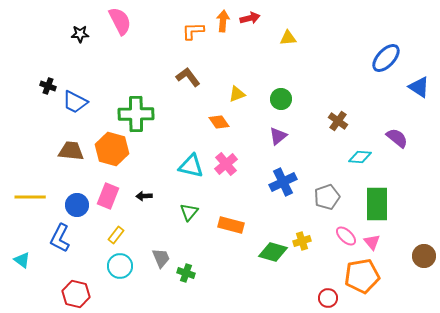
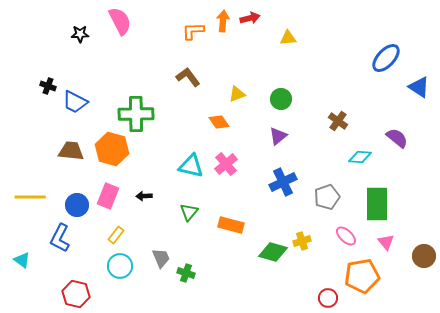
pink triangle at (372, 242): moved 14 px right
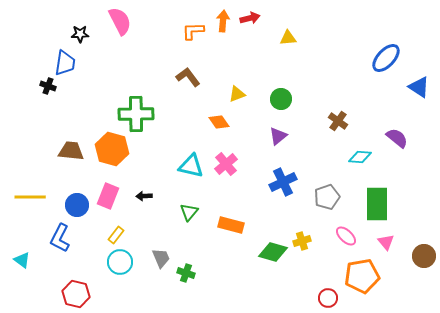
blue trapezoid at (75, 102): moved 10 px left, 39 px up; rotated 108 degrees counterclockwise
cyan circle at (120, 266): moved 4 px up
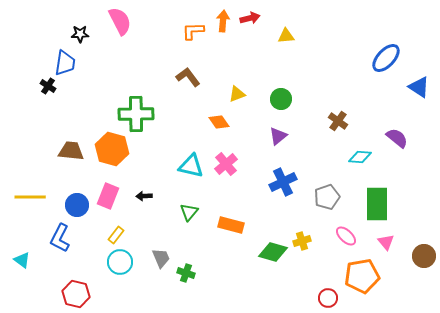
yellow triangle at (288, 38): moved 2 px left, 2 px up
black cross at (48, 86): rotated 14 degrees clockwise
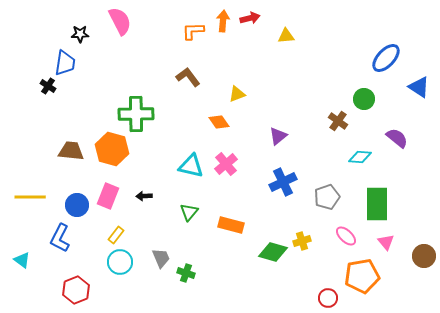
green circle at (281, 99): moved 83 px right
red hexagon at (76, 294): moved 4 px up; rotated 24 degrees clockwise
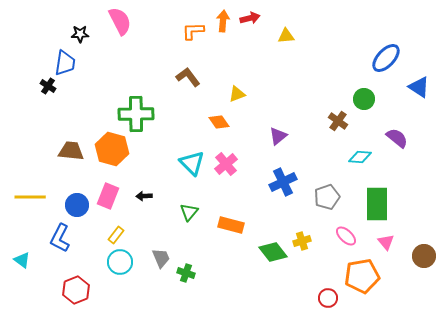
cyan triangle at (191, 166): moved 1 px right, 3 px up; rotated 32 degrees clockwise
green diamond at (273, 252): rotated 36 degrees clockwise
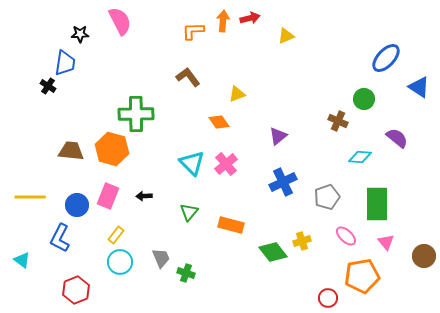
yellow triangle at (286, 36): rotated 18 degrees counterclockwise
brown cross at (338, 121): rotated 12 degrees counterclockwise
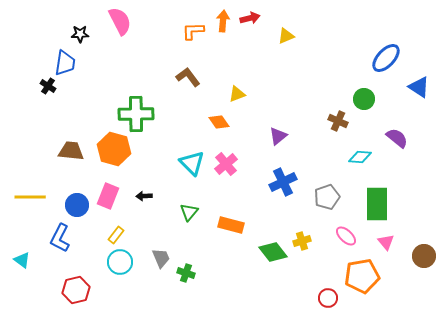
orange hexagon at (112, 149): moved 2 px right
red hexagon at (76, 290): rotated 8 degrees clockwise
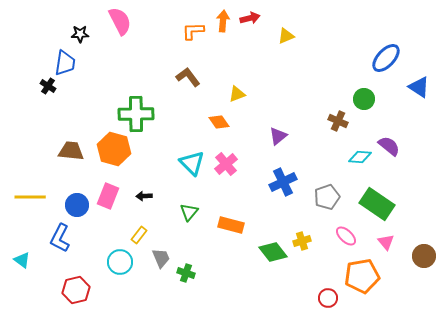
purple semicircle at (397, 138): moved 8 px left, 8 px down
green rectangle at (377, 204): rotated 56 degrees counterclockwise
yellow rectangle at (116, 235): moved 23 px right
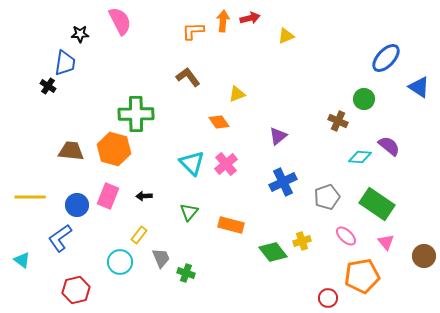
blue L-shape at (60, 238): rotated 28 degrees clockwise
